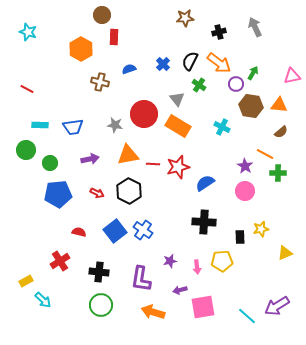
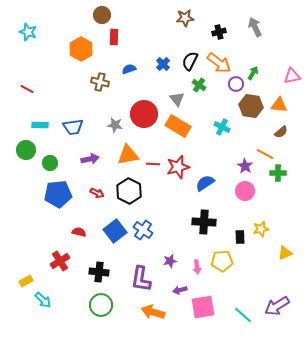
cyan line at (247, 316): moved 4 px left, 1 px up
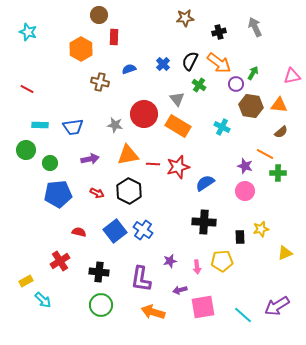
brown circle at (102, 15): moved 3 px left
purple star at (245, 166): rotated 14 degrees counterclockwise
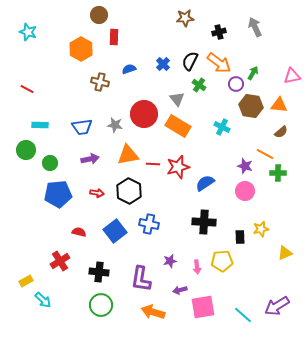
blue trapezoid at (73, 127): moved 9 px right
red arrow at (97, 193): rotated 16 degrees counterclockwise
blue cross at (143, 230): moved 6 px right, 6 px up; rotated 24 degrees counterclockwise
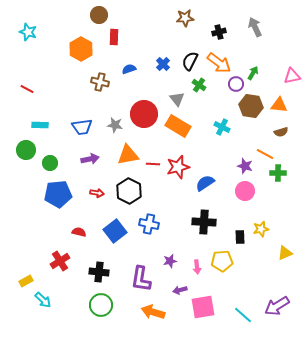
brown semicircle at (281, 132): rotated 24 degrees clockwise
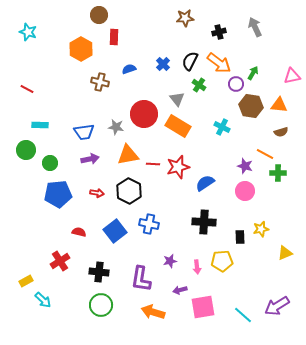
gray star at (115, 125): moved 1 px right, 2 px down
blue trapezoid at (82, 127): moved 2 px right, 5 px down
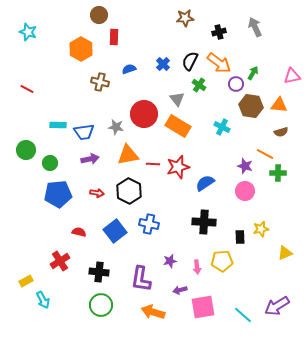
cyan rectangle at (40, 125): moved 18 px right
cyan arrow at (43, 300): rotated 18 degrees clockwise
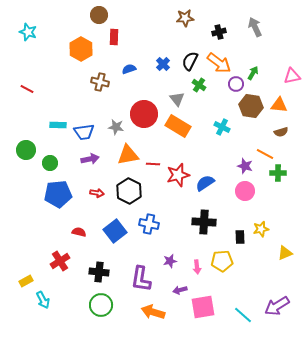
red star at (178, 167): moved 8 px down
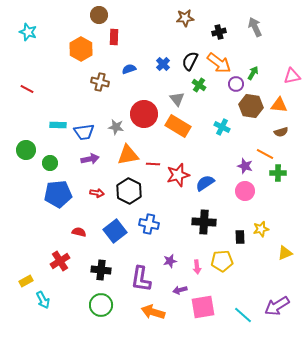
black cross at (99, 272): moved 2 px right, 2 px up
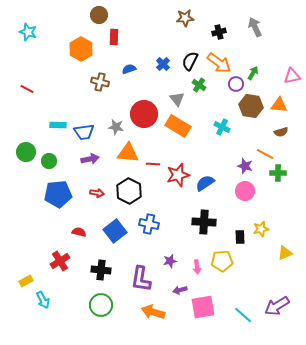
green circle at (26, 150): moved 2 px down
orange triangle at (128, 155): moved 2 px up; rotated 15 degrees clockwise
green circle at (50, 163): moved 1 px left, 2 px up
